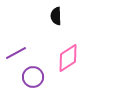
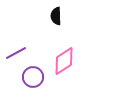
pink diamond: moved 4 px left, 3 px down
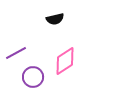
black semicircle: moved 1 px left, 3 px down; rotated 102 degrees counterclockwise
pink diamond: moved 1 px right
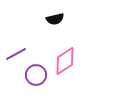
purple line: moved 1 px down
purple circle: moved 3 px right, 2 px up
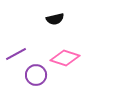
pink diamond: moved 3 px up; rotated 52 degrees clockwise
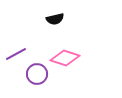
purple circle: moved 1 px right, 1 px up
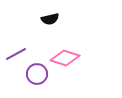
black semicircle: moved 5 px left
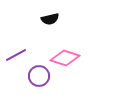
purple line: moved 1 px down
purple circle: moved 2 px right, 2 px down
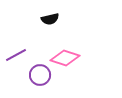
purple circle: moved 1 px right, 1 px up
